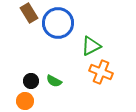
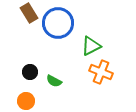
black circle: moved 1 px left, 9 px up
orange circle: moved 1 px right
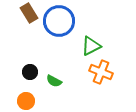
blue circle: moved 1 px right, 2 px up
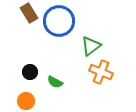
green triangle: rotated 10 degrees counterclockwise
green semicircle: moved 1 px right, 1 px down
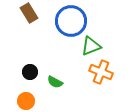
blue circle: moved 12 px right
green triangle: rotated 15 degrees clockwise
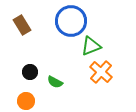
brown rectangle: moved 7 px left, 12 px down
orange cross: rotated 20 degrees clockwise
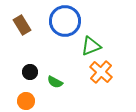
blue circle: moved 6 px left
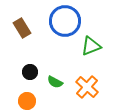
brown rectangle: moved 3 px down
orange cross: moved 14 px left, 15 px down
orange circle: moved 1 px right
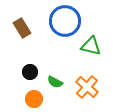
green triangle: rotated 35 degrees clockwise
orange circle: moved 7 px right, 2 px up
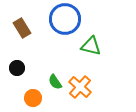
blue circle: moved 2 px up
black circle: moved 13 px left, 4 px up
green semicircle: rotated 28 degrees clockwise
orange cross: moved 7 px left
orange circle: moved 1 px left, 1 px up
